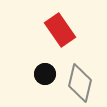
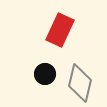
red rectangle: rotated 60 degrees clockwise
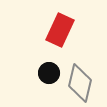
black circle: moved 4 px right, 1 px up
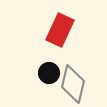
gray diamond: moved 7 px left, 1 px down
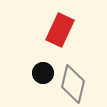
black circle: moved 6 px left
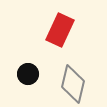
black circle: moved 15 px left, 1 px down
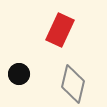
black circle: moved 9 px left
